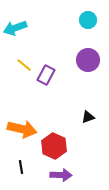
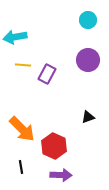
cyan arrow: moved 9 px down; rotated 10 degrees clockwise
yellow line: moved 1 px left; rotated 35 degrees counterclockwise
purple rectangle: moved 1 px right, 1 px up
orange arrow: rotated 32 degrees clockwise
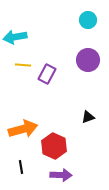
orange arrow: moved 1 px right; rotated 60 degrees counterclockwise
